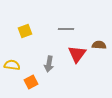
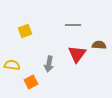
gray line: moved 7 px right, 4 px up
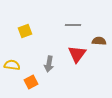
brown semicircle: moved 4 px up
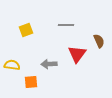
gray line: moved 7 px left
yellow square: moved 1 px right, 1 px up
brown semicircle: rotated 64 degrees clockwise
gray arrow: rotated 77 degrees clockwise
orange square: rotated 24 degrees clockwise
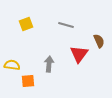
gray line: rotated 14 degrees clockwise
yellow square: moved 6 px up
red triangle: moved 2 px right
gray arrow: rotated 98 degrees clockwise
orange square: moved 3 px left, 1 px up
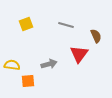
brown semicircle: moved 3 px left, 5 px up
gray arrow: rotated 70 degrees clockwise
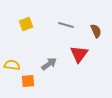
brown semicircle: moved 5 px up
gray arrow: rotated 21 degrees counterclockwise
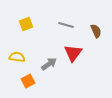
red triangle: moved 6 px left, 1 px up
yellow semicircle: moved 5 px right, 8 px up
orange square: rotated 24 degrees counterclockwise
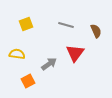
red triangle: moved 2 px right
yellow semicircle: moved 3 px up
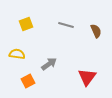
red triangle: moved 12 px right, 24 px down
